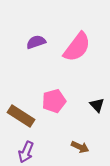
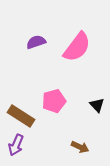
purple arrow: moved 10 px left, 7 px up
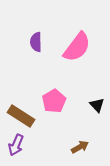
purple semicircle: rotated 72 degrees counterclockwise
pink pentagon: rotated 15 degrees counterclockwise
brown arrow: rotated 54 degrees counterclockwise
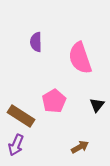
pink semicircle: moved 3 px right, 11 px down; rotated 124 degrees clockwise
black triangle: rotated 21 degrees clockwise
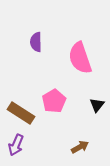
brown rectangle: moved 3 px up
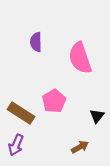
black triangle: moved 11 px down
